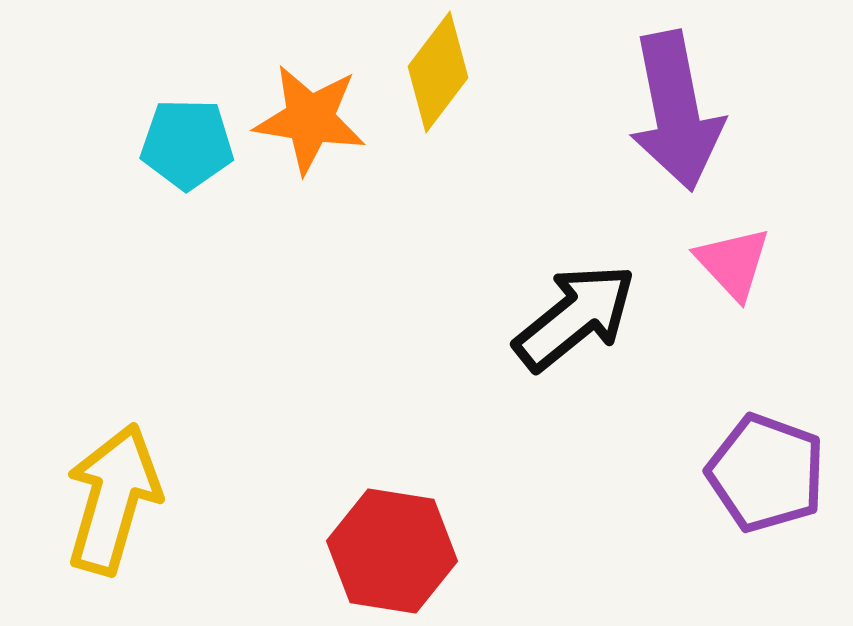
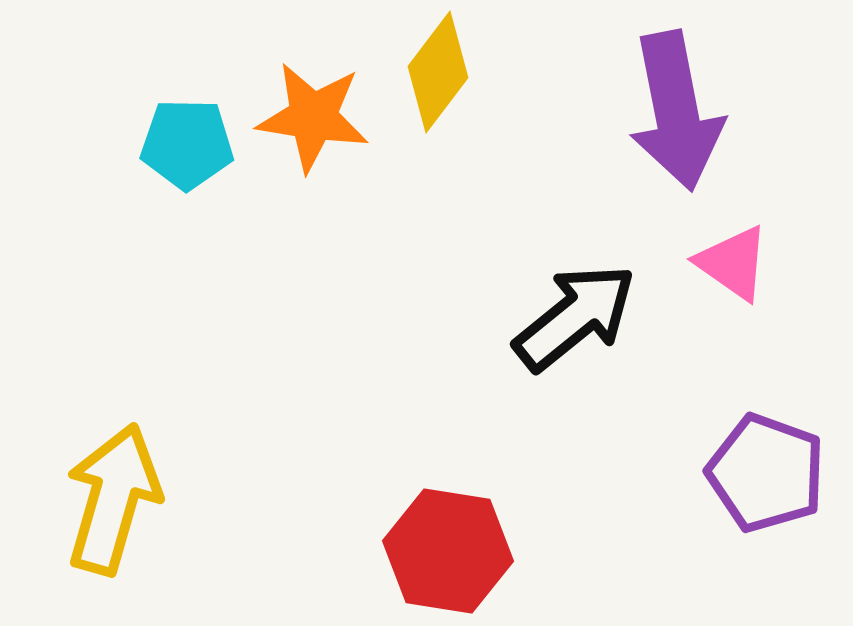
orange star: moved 3 px right, 2 px up
pink triangle: rotated 12 degrees counterclockwise
red hexagon: moved 56 px right
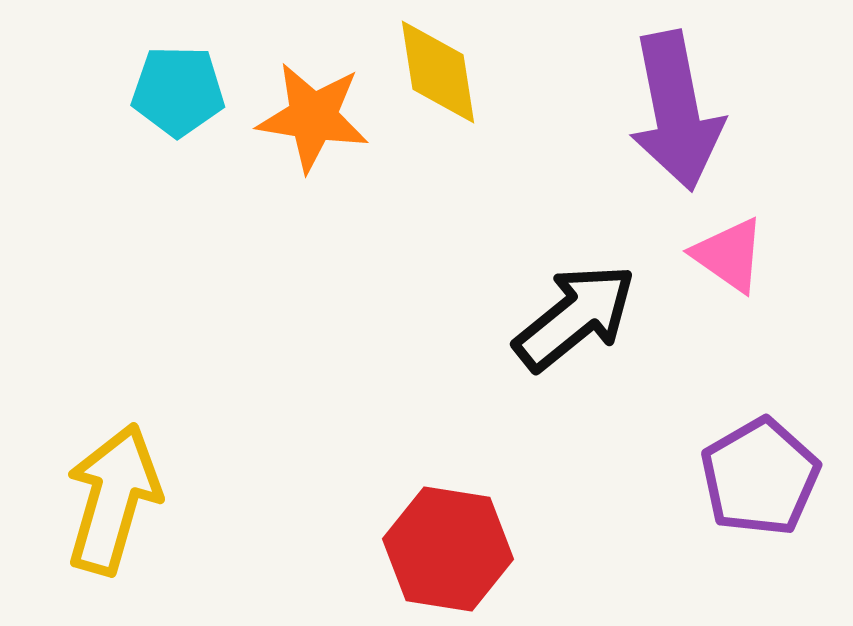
yellow diamond: rotated 46 degrees counterclockwise
cyan pentagon: moved 9 px left, 53 px up
pink triangle: moved 4 px left, 8 px up
purple pentagon: moved 6 px left, 4 px down; rotated 22 degrees clockwise
red hexagon: moved 2 px up
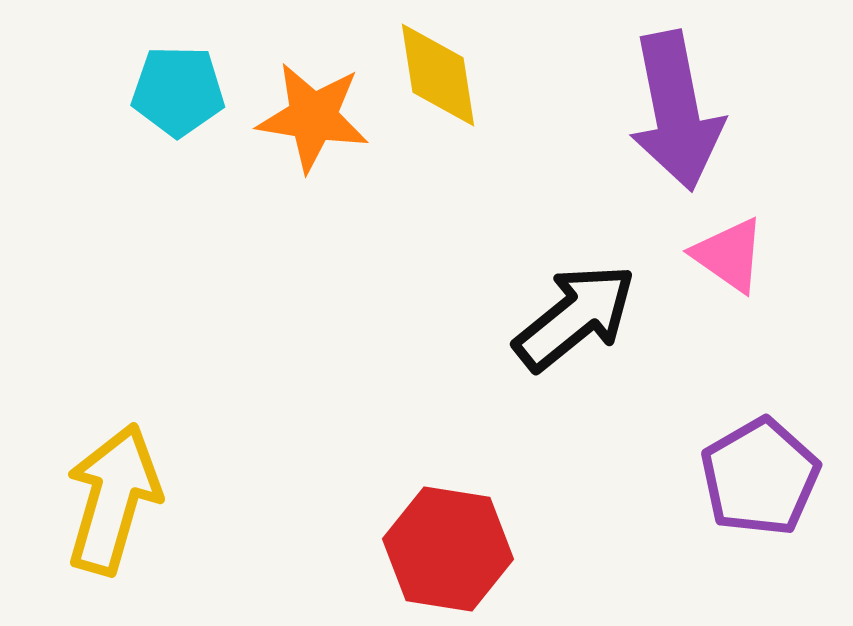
yellow diamond: moved 3 px down
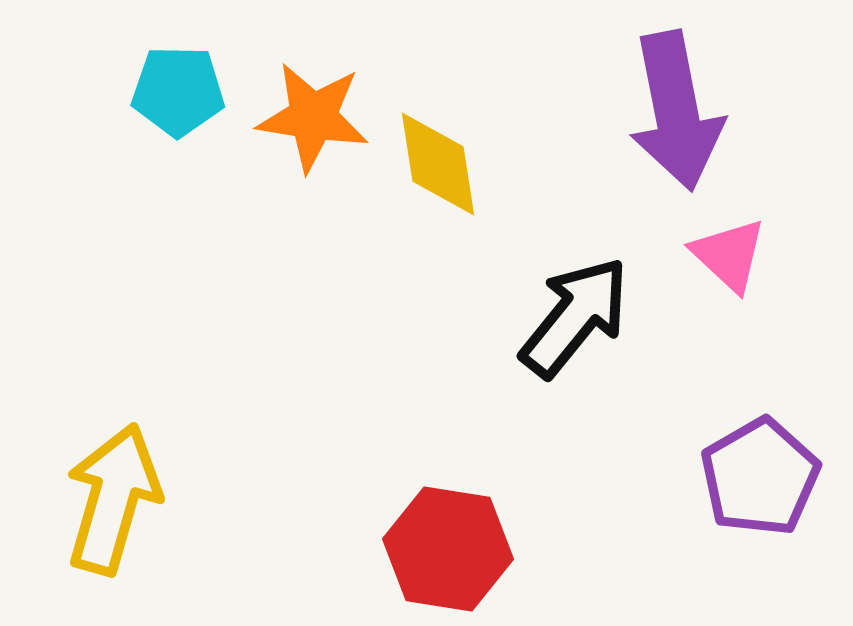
yellow diamond: moved 89 px down
pink triangle: rotated 8 degrees clockwise
black arrow: rotated 12 degrees counterclockwise
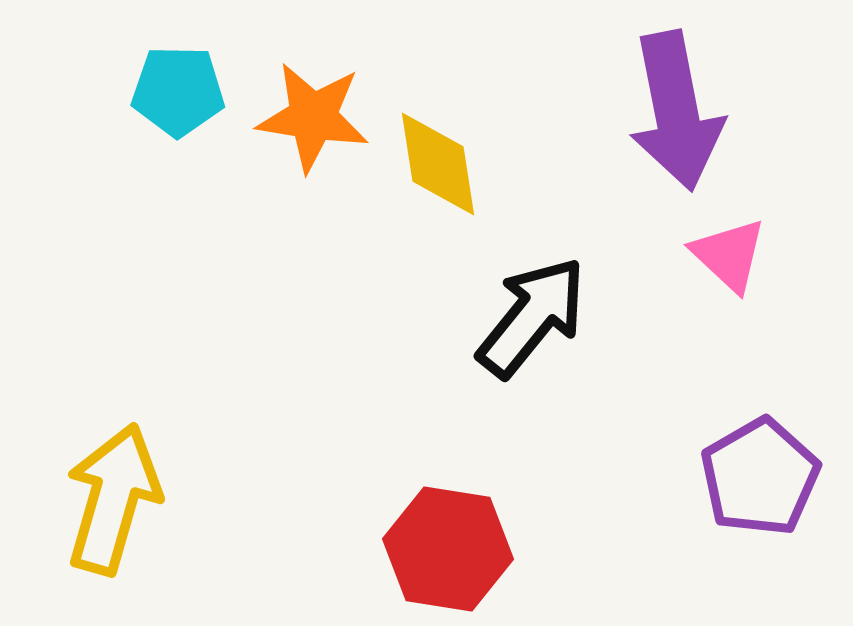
black arrow: moved 43 px left
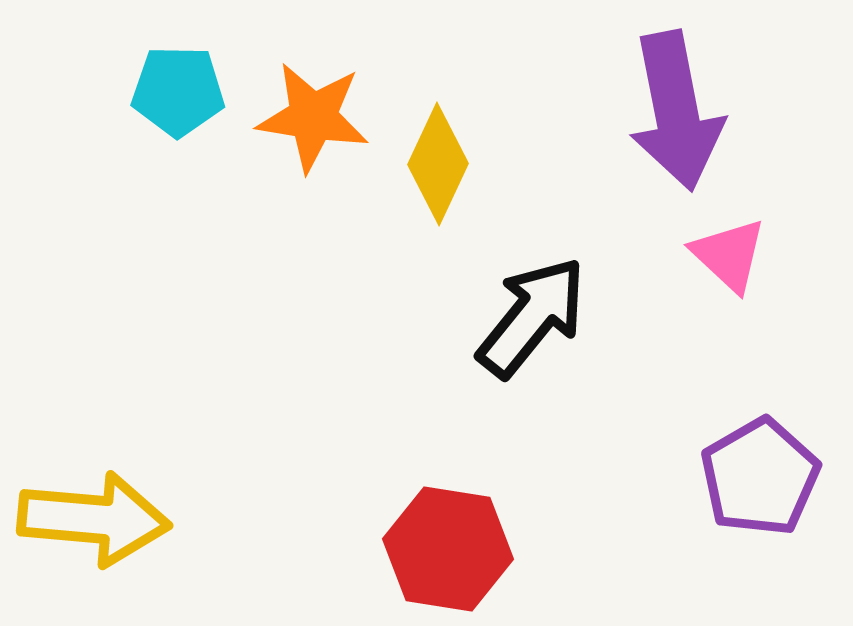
yellow diamond: rotated 34 degrees clockwise
yellow arrow: moved 19 px left, 20 px down; rotated 79 degrees clockwise
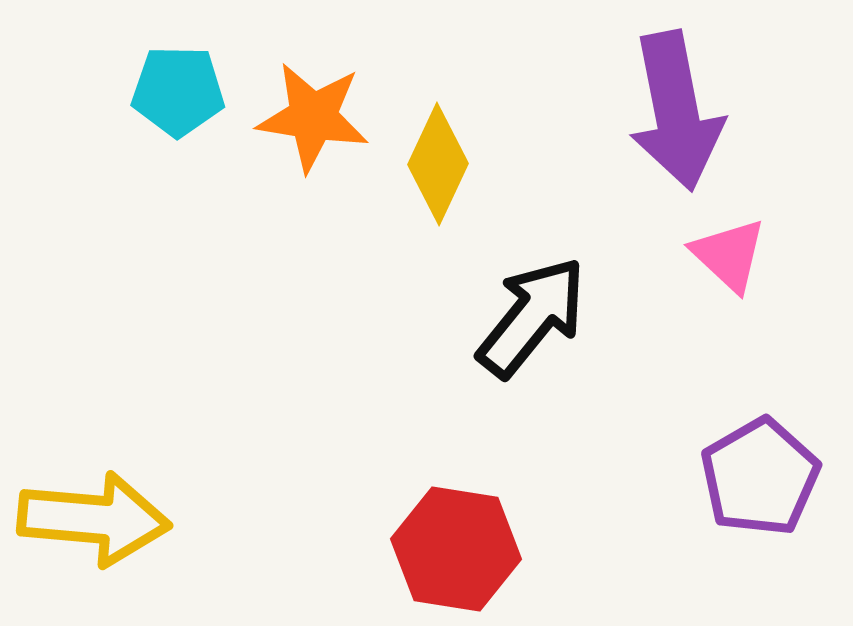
red hexagon: moved 8 px right
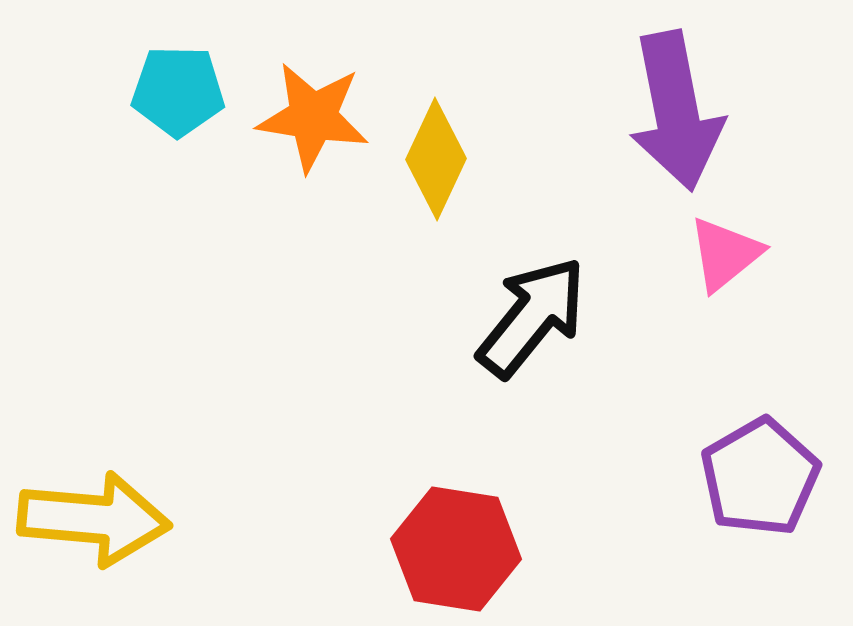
yellow diamond: moved 2 px left, 5 px up
pink triangle: moved 4 px left, 1 px up; rotated 38 degrees clockwise
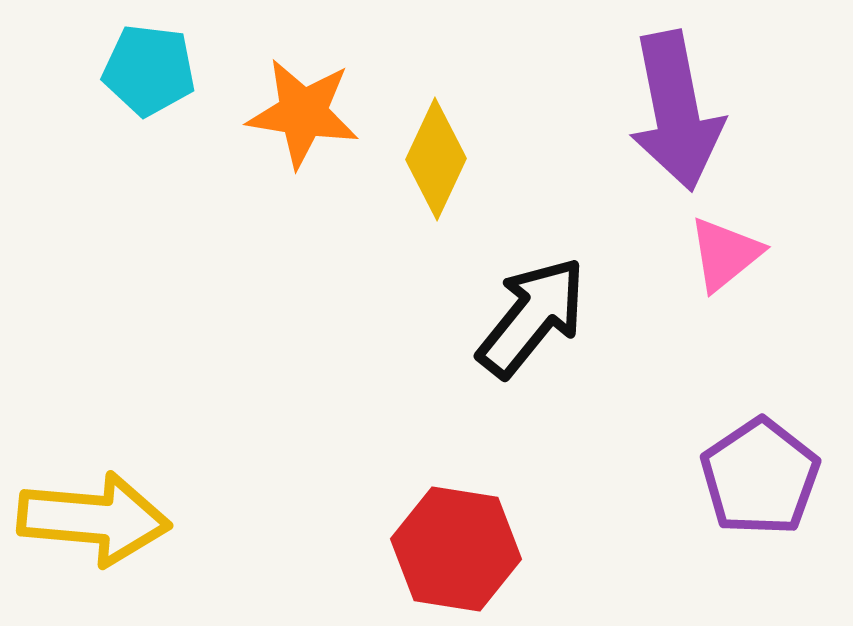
cyan pentagon: moved 29 px left, 21 px up; rotated 6 degrees clockwise
orange star: moved 10 px left, 4 px up
purple pentagon: rotated 4 degrees counterclockwise
